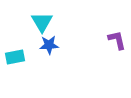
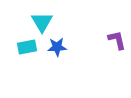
blue star: moved 8 px right, 2 px down
cyan rectangle: moved 12 px right, 10 px up
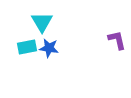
blue star: moved 8 px left, 1 px down; rotated 12 degrees clockwise
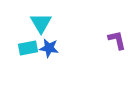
cyan triangle: moved 1 px left, 1 px down
cyan rectangle: moved 1 px right, 1 px down
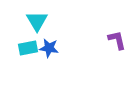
cyan triangle: moved 4 px left, 2 px up
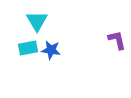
blue star: moved 2 px right, 2 px down
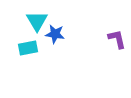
purple L-shape: moved 1 px up
blue star: moved 4 px right, 16 px up
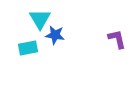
cyan triangle: moved 3 px right, 2 px up
blue star: moved 1 px down
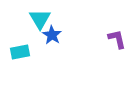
blue star: moved 3 px left; rotated 24 degrees clockwise
cyan rectangle: moved 8 px left, 4 px down
